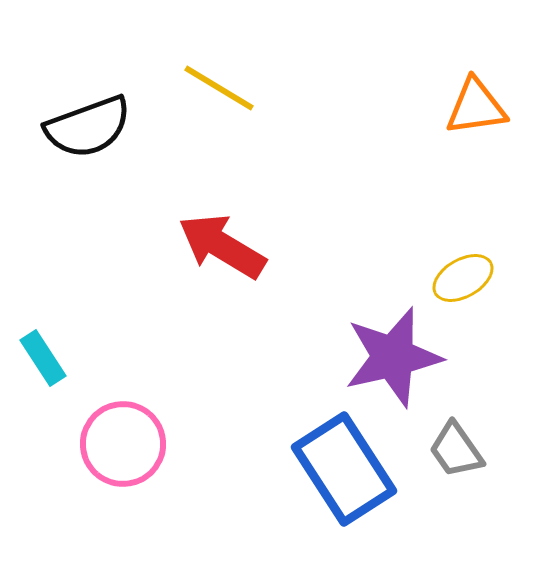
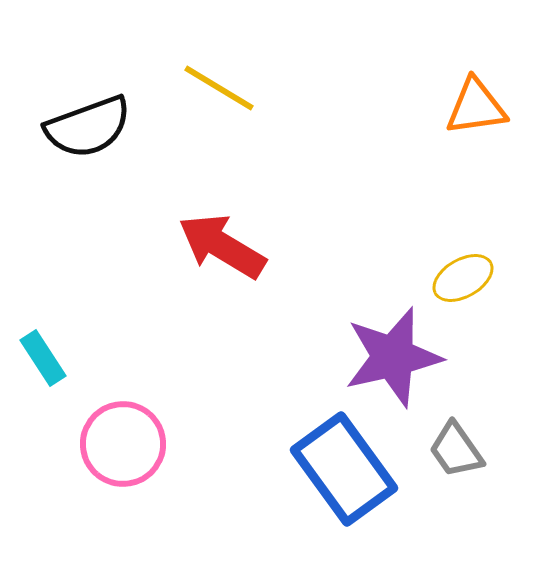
blue rectangle: rotated 3 degrees counterclockwise
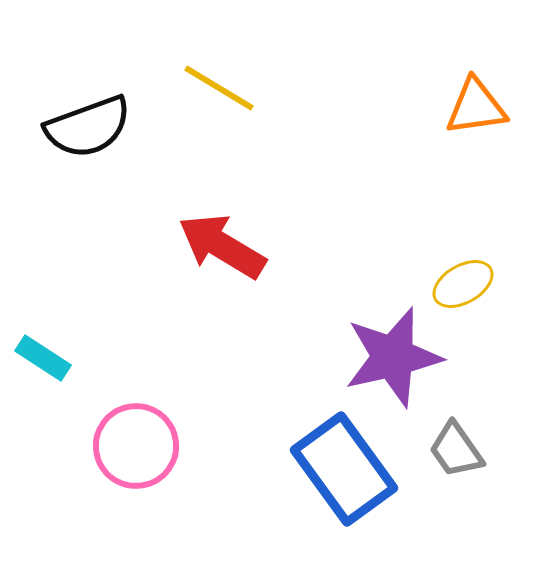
yellow ellipse: moved 6 px down
cyan rectangle: rotated 24 degrees counterclockwise
pink circle: moved 13 px right, 2 px down
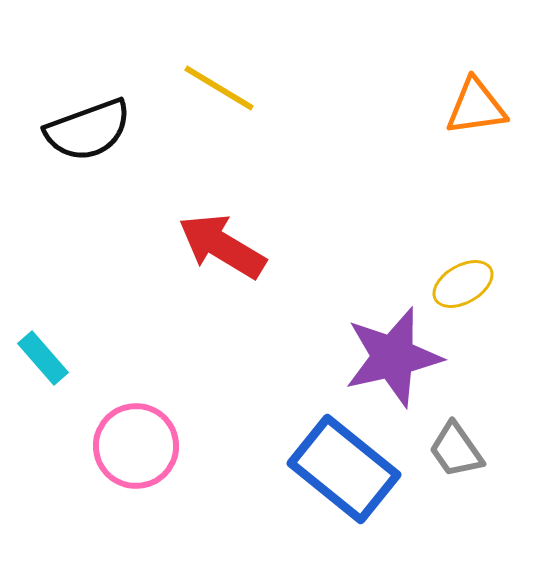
black semicircle: moved 3 px down
cyan rectangle: rotated 16 degrees clockwise
blue rectangle: rotated 15 degrees counterclockwise
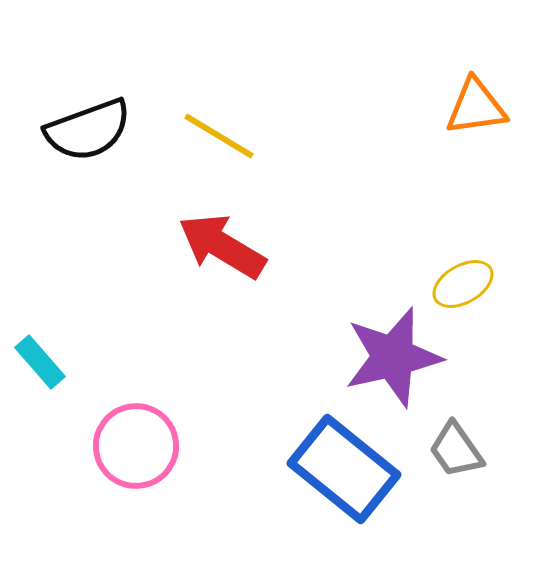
yellow line: moved 48 px down
cyan rectangle: moved 3 px left, 4 px down
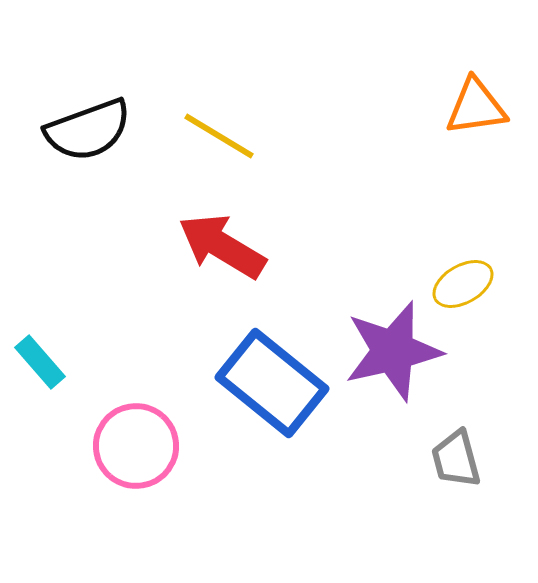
purple star: moved 6 px up
gray trapezoid: moved 9 px down; rotated 20 degrees clockwise
blue rectangle: moved 72 px left, 86 px up
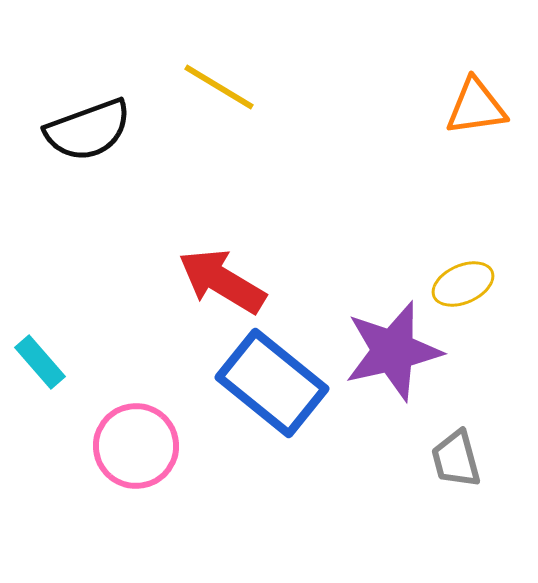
yellow line: moved 49 px up
red arrow: moved 35 px down
yellow ellipse: rotated 6 degrees clockwise
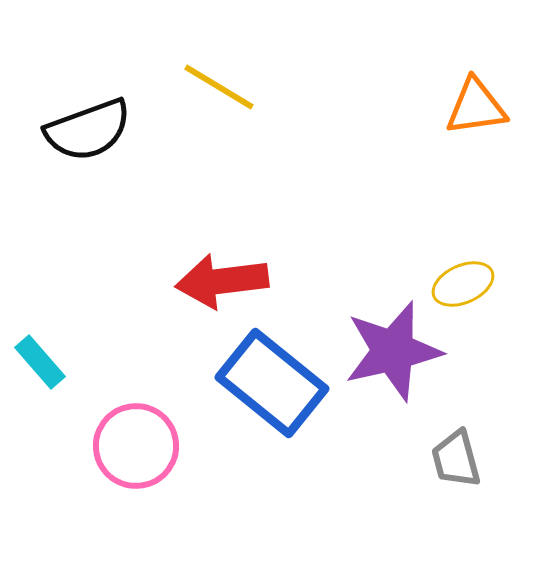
red arrow: rotated 38 degrees counterclockwise
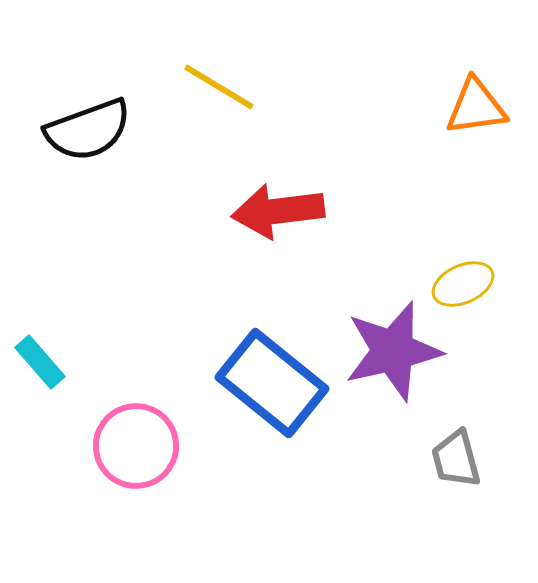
red arrow: moved 56 px right, 70 px up
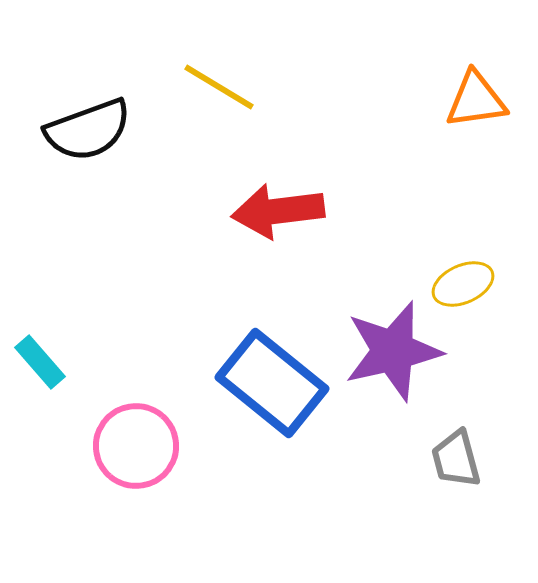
orange triangle: moved 7 px up
